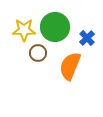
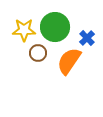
orange semicircle: moved 1 px left, 5 px up; rotated 12 degrees clockwise
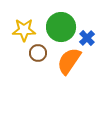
green circle: moved 6 px right
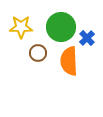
yellow star: moved 3 px left, 3 px up
orange semicircle: rotated 36 degrees counterclockwise
